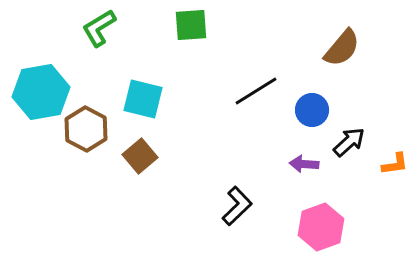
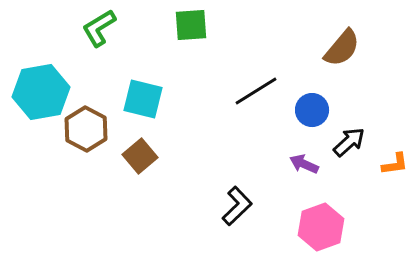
purple arrow: rotated 20 degrees clockwise
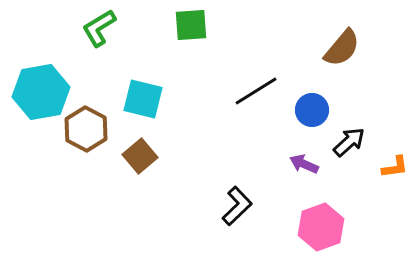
orange L-shape: moved 3 px down
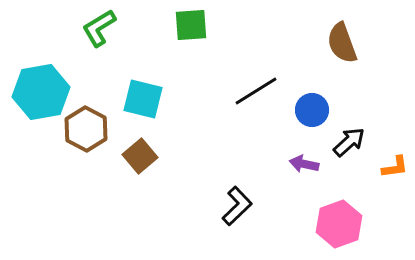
brown semicircle: moved 5 px up; rotated 120 degrees clockwise
purple arrow: rotated 12 degrees counterclockwise
pink hexagon: moved 18 px right, 3 px up
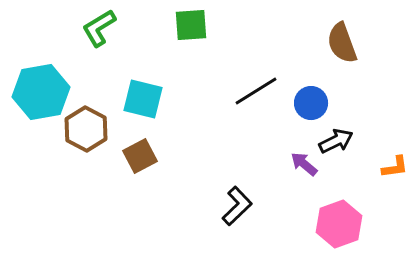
blue circle: moved 1 px left, 7 px up
black arrow: moved 13 px left, 1 px up; rotated 16 degrees clockwise
brown square: rotated 12 degrees clockwise
purple arrow: rotated 28 degrees clockwise
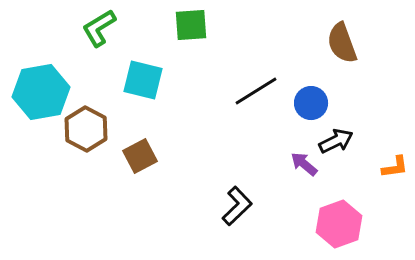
cyan square: moved 19 px up
